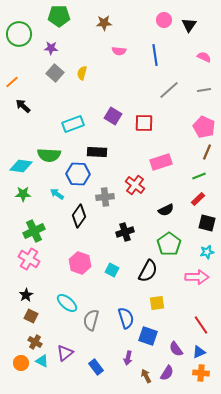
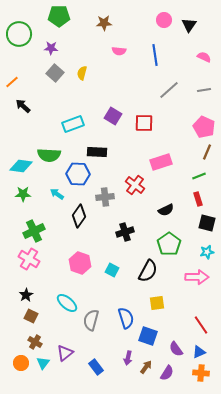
red rectangle at (198, 199): rotated 64 degrees counterclockwise
cyan triangle at (42, 361): moved 1 px right, 2 px down; rotated 40 degrees clockwise
brown arrow at (146, 376): moved 9 px up; rotated 64 degrees clockwise
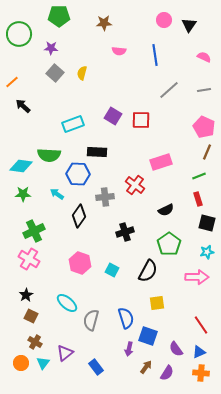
red square at (144, 123): moved 3 px left, 3 px up
purple arrow at (128, 358): moved 1 px right, 9 px up
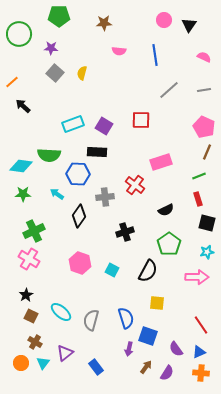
purple square at (113, 116): moved 9 px left, 10 px down
cyan ellipse at (67, 303): moved 6 px left, 9 px down
yellow square at (157, 303): rotated 14 degrees clockwise
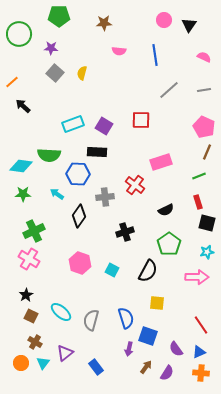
red rectangle at (198, 199): moved 3 px down
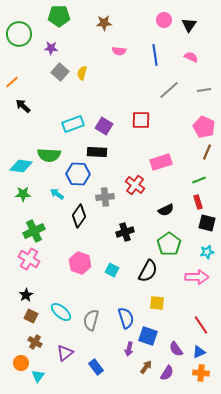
pink semicircle at (204, 57): moved 13 px left
gray square at (55, 73): moved 5 px right, 1 px up
green line at (199, 176): moved 4 px down
cyan triangle at (43, 363): moved 5 px left, 13 px down
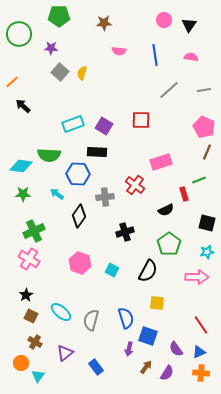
pink semicircle at (191, 57): rotated 16 degrees counterclockwise
red rectangle at (198, 202): moved 14 px left, 8 px up
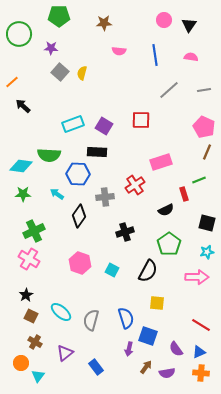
red cross at (135, 185): rotated 18 degrees clockwise
red line at (201, 325): rotated 24 degrees counterclockwise
purple semicircle at (167, 373): rotated 49 degrees clockwise
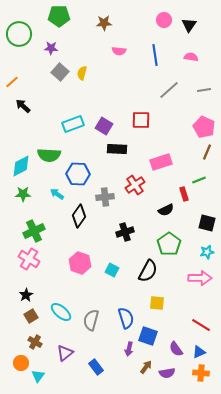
black rectangle at (97, 152): moved 20 px right, 3 px up
cyan diamond at (21, 166): rotated 35 degrees counterclockwise
pink arrow at (197, 277): moved 3 px right, 1 px down
brown square at (31, 316): rotated 32 degrees clockwise
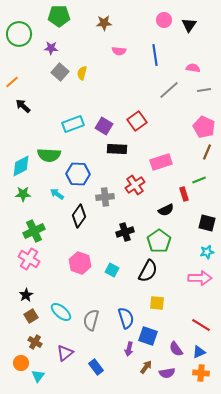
pink semicircle at (191, 57): moved 2 px right, 11 px down
red square at (141, 120): moved 4 px left, 1 px down; rotated 36 degrees counterclockwise
green pentagon at (169, 244): moved 10 px left, 3 px up
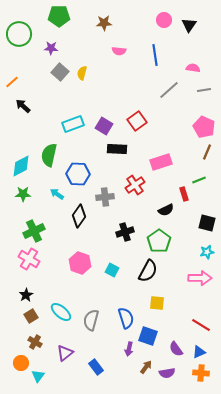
green semicircle at (49, 155): rotated 100 degrees clockwise
